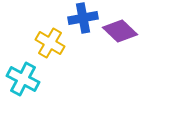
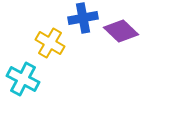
purple diamond: moved 1 px right
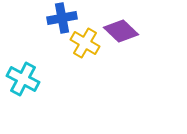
blue cross: moved 21 px left
yellow cross: moved 35 px right
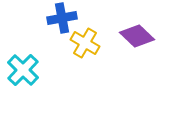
purple diamond: moved 16 px right, 5 px down
cyan cross: moved 9 px up; rotated 16 degrees clockwise
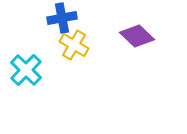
yellow cross: moved 11 px left, 2 px down
cyan cross: moved 3 px right
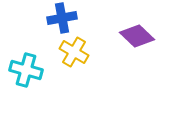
yellow cross: moved 7 px down
cyan cross: rotated 28 degrees counterclockwise
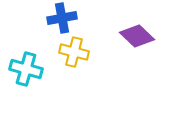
yellow cross: rotated 16 degrees counterclockwise
cyan cross: moved 1 px up
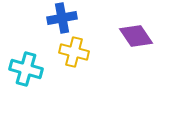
purple diamond: moved 1 px left; rotated 12 degrees clockwise
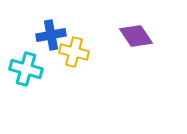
blue cross: moved 11 px left, 17 px down
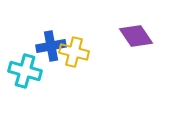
blue cross: moved 11 px down
cyan cross: moved 1 px left, 2 px down
